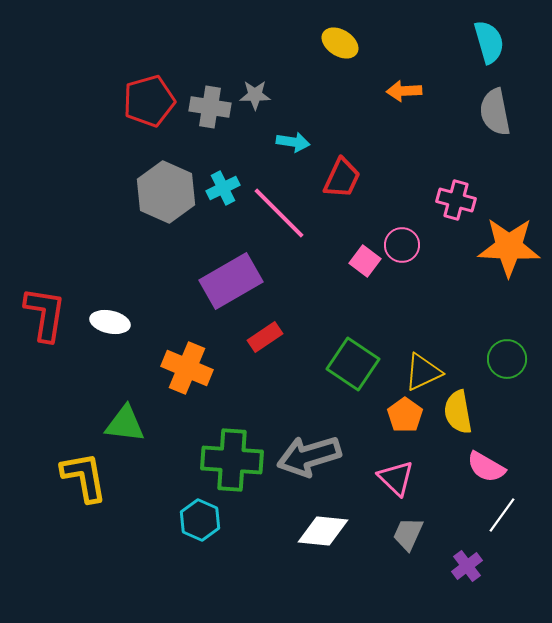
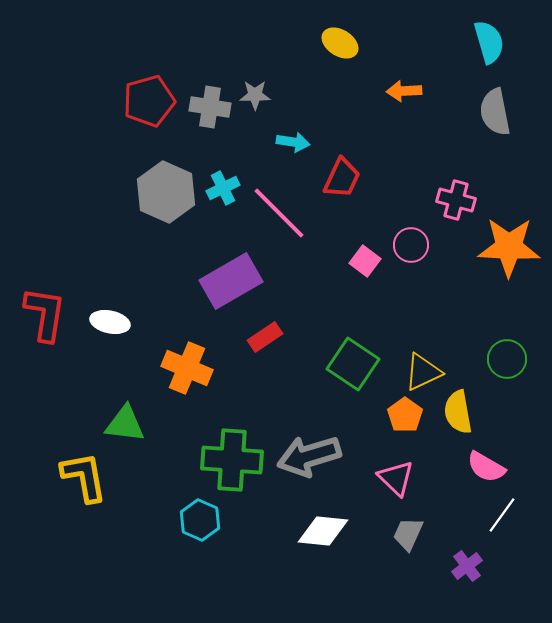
pink circle: moved 9 px right
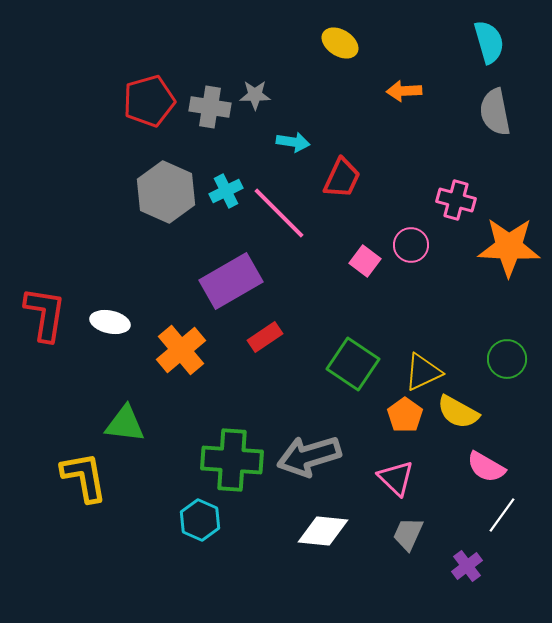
cyan cross: moved 3 px right, 3 px down
orange cross: moved 6 px left, 18 px up; rotated 27 degrees clockwise
yellow semicircle: rotated 51 degrees counterclockwise
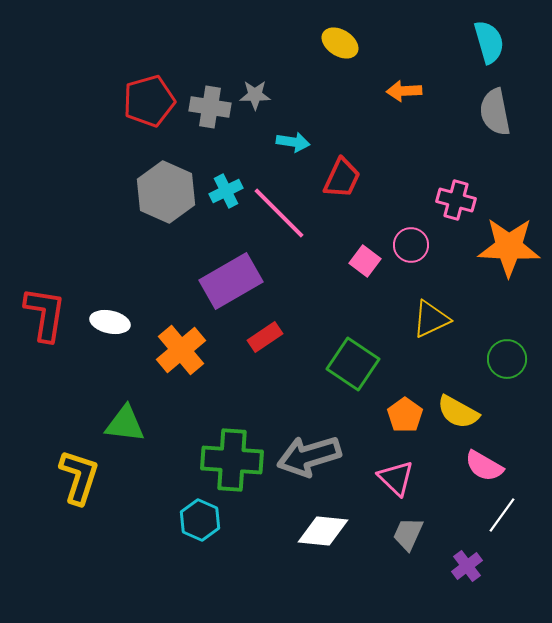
yellow triangle: moved 8 px right, 53 px up
pink semicircle: moved 2 px left, 1 px up
yellow L-shape: moved 5 px left; rotated 28 degrees clockwise
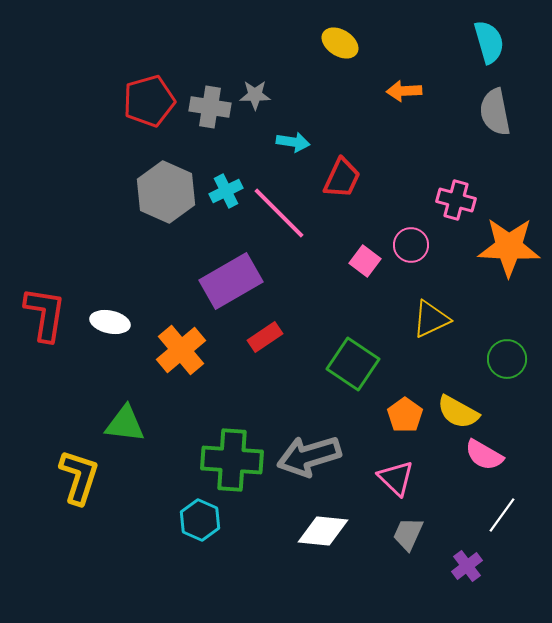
pink semicircle: moved 11 px up
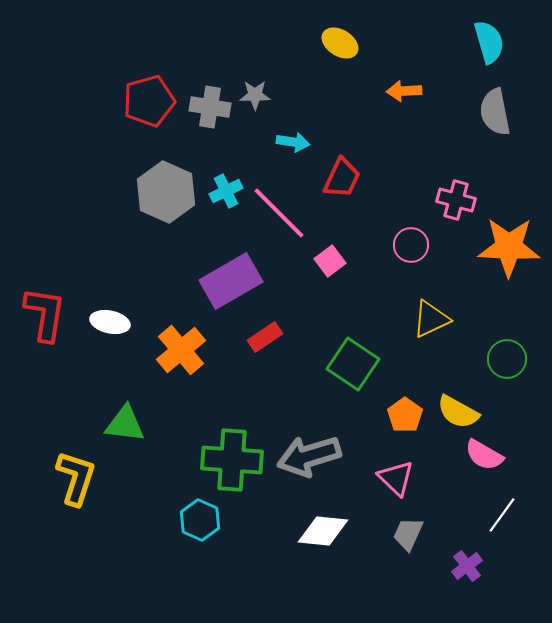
pink square: moved 35 px left; rotated 16 degrees clockwise
yellow L-shape: moved 3 px left, 1 px down
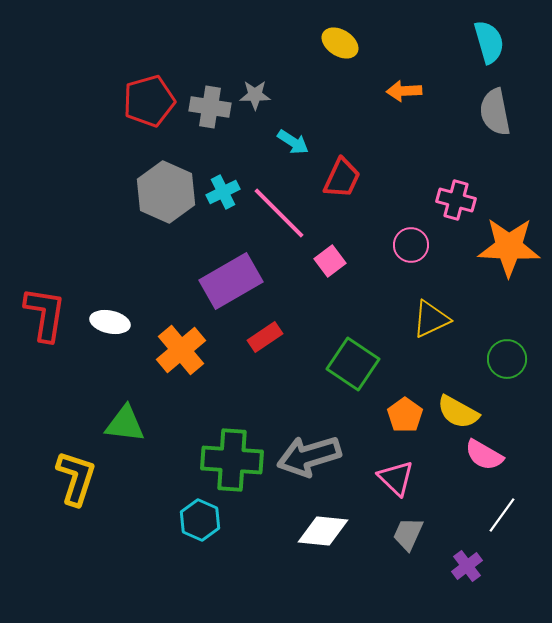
cyan arrow: rotated 24 degrees clockwise
cyan cross: moved 3 px left, 1 px down
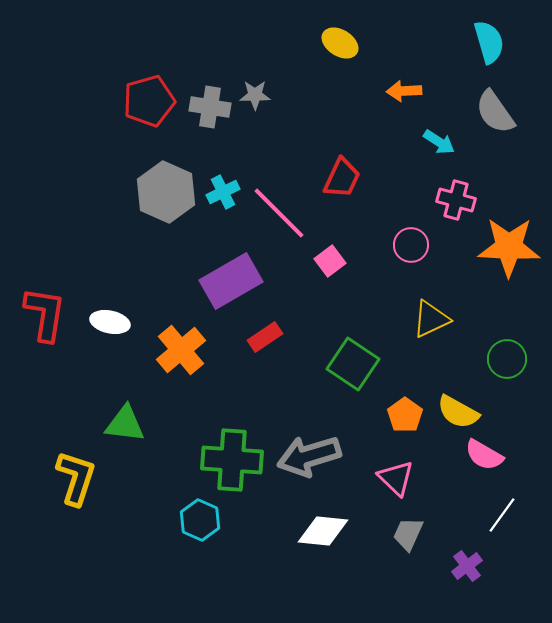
gray semicircle: rotated 24 degrees counterclockwise
cyan arrow: moved 146 px right
